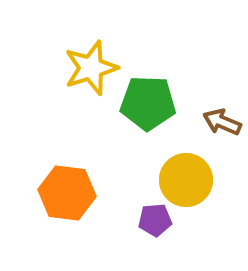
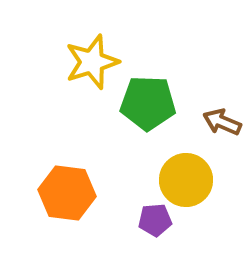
yellow star: moved 1 px right, 6 px up
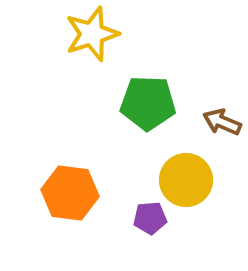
yellow star: moved 28 px up
orange hexagon: moved 3 px right
purple pentagon: moved 5 px left, 2 px up
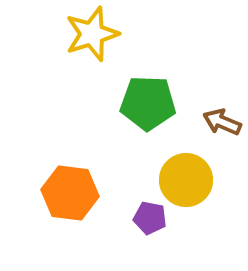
purple pentagon: rotated 16 degrees clockwise
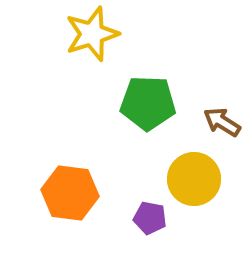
brown arrow: rotated 9 degrees clockwise
yellow circle: moved 8 px right, 1 px up
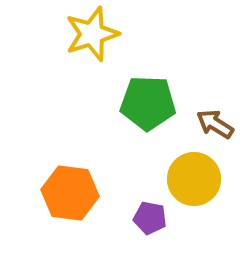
brown arrow: moved 7 px left, 2 px down
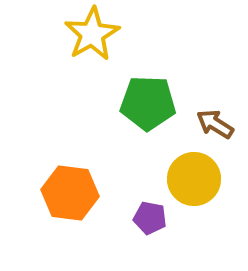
yellow star: rotated 12 degrees counterclockwise
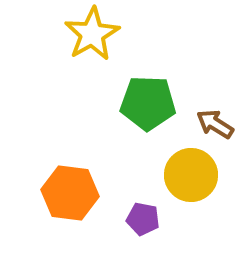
yellow circle: moved 3 px left, 4 px up
purple pentagon: moved 7 px left, 1 px down
